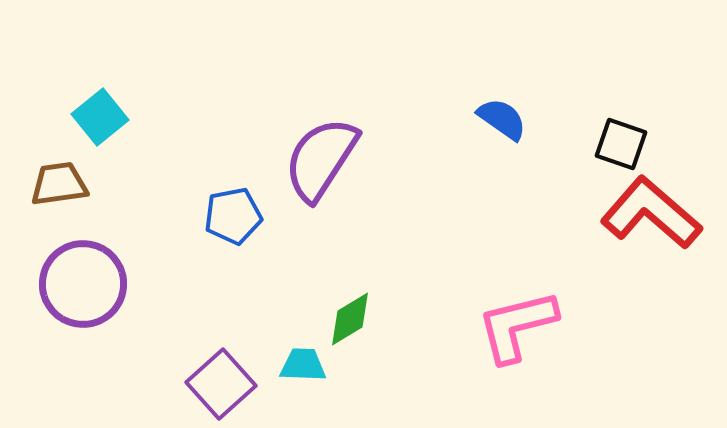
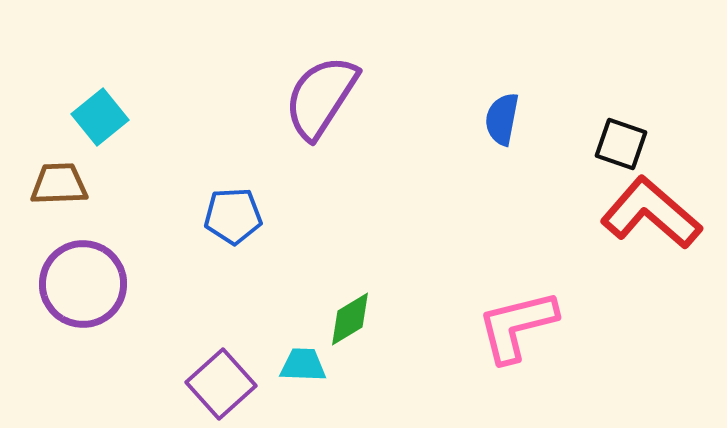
blue semicircle: rotated 114 degrees counterclockwise
purple semicircle: moved 62 px up
brown trapezoid: rotated 6 degrees clockwise
blue pentagon: rotated 8 degrees clockwise
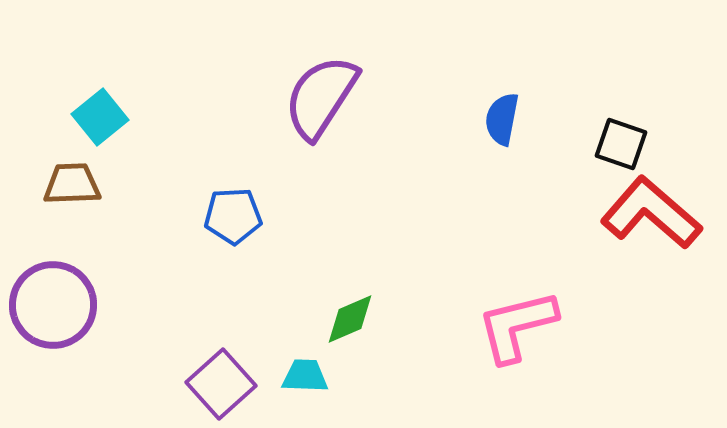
brown trapezoid: moved 13 px right
purple circle: moved 30 px left, 21 px down
green diamond: rotated 8 degrees clockwise
cyan trapezoid: moved 2 px right, 11 px down
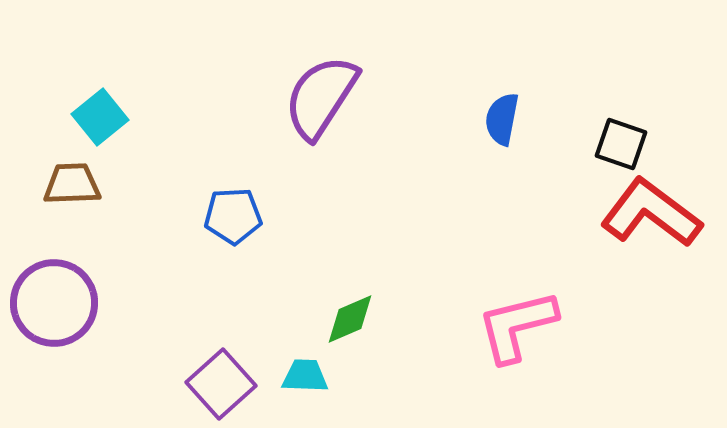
red L-shape: rotated 4 degrees counterclockwise
purple circle: moved 1 px right, 2 px up
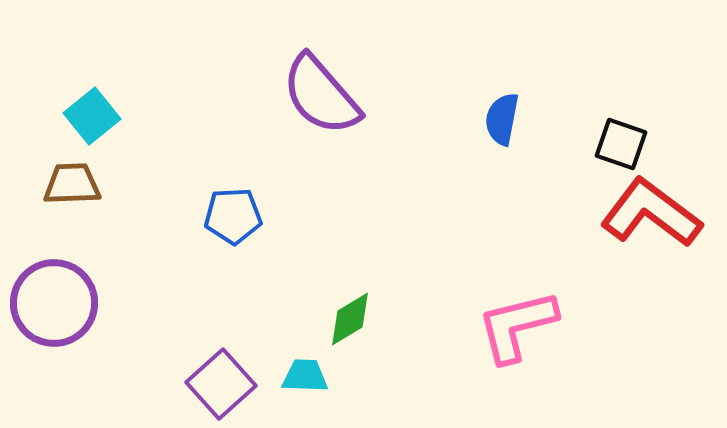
purple semicircle: moved 2 px up; rotated 74 degrees counterclockwise
cyan square: moved 8 px left, 1 px up
green diamond: rotated 8 degrees counterclockwise
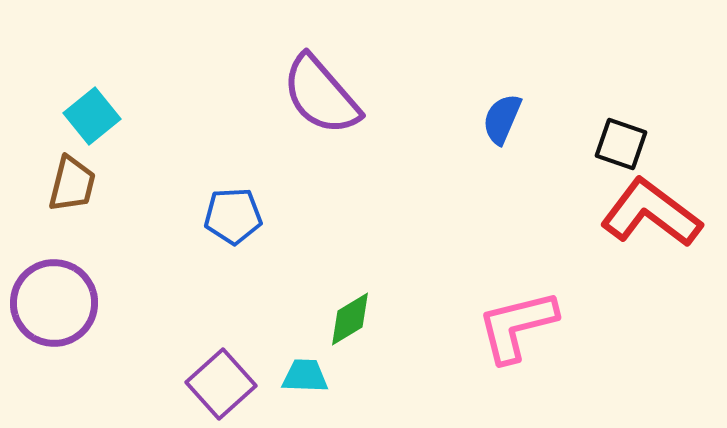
blue semicircle: rotated 12 degrees clockwise
brown trapezoid: rotated 106 degrees clockwise
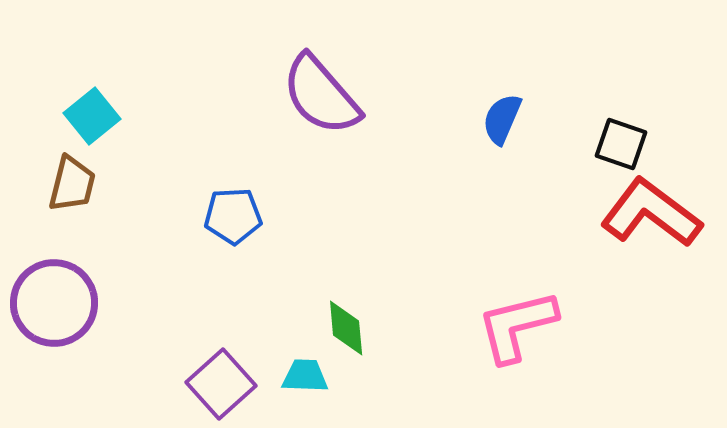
green diamond: moved 4 px left, 9 px down; rotated 64 degrees counterclockwise
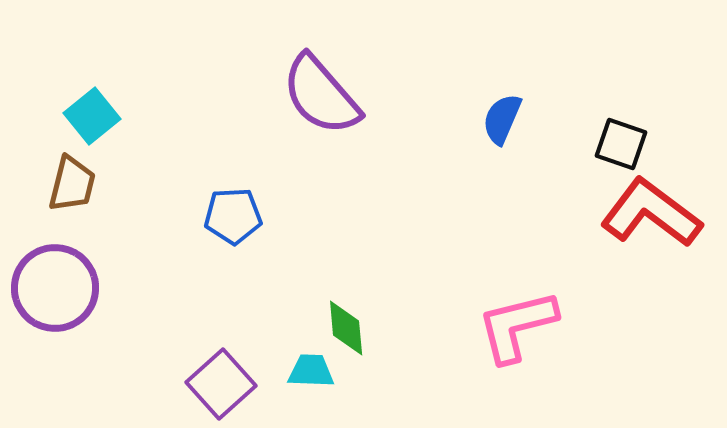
purple circle: moved 1 px right, 15 px up
cyan trapezoid: moved 6 px right, 5 px up
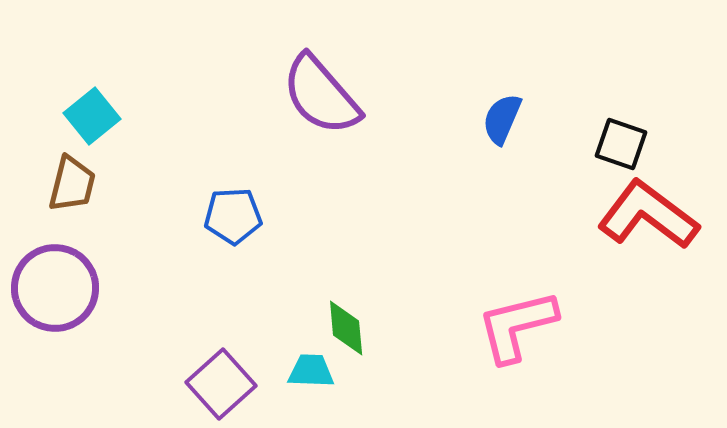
red L-shape: moved 3 px left, 2 px down
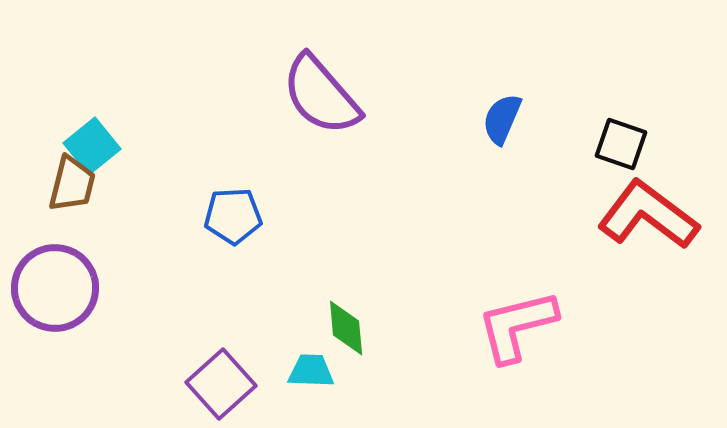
cyan square: moved 30 px down
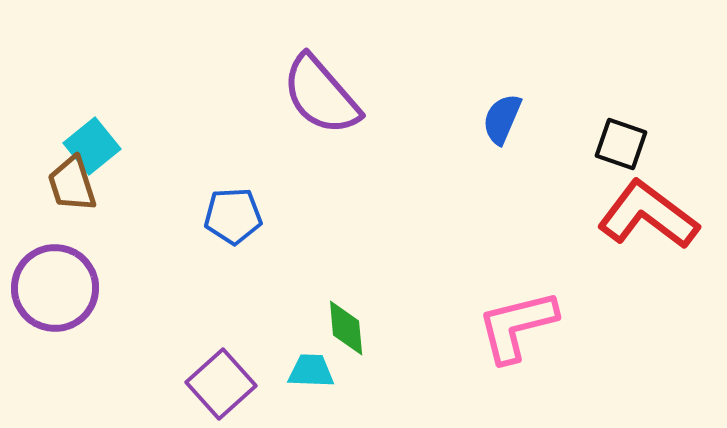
brown trapezoid: rotated 148 degrees clockwise
